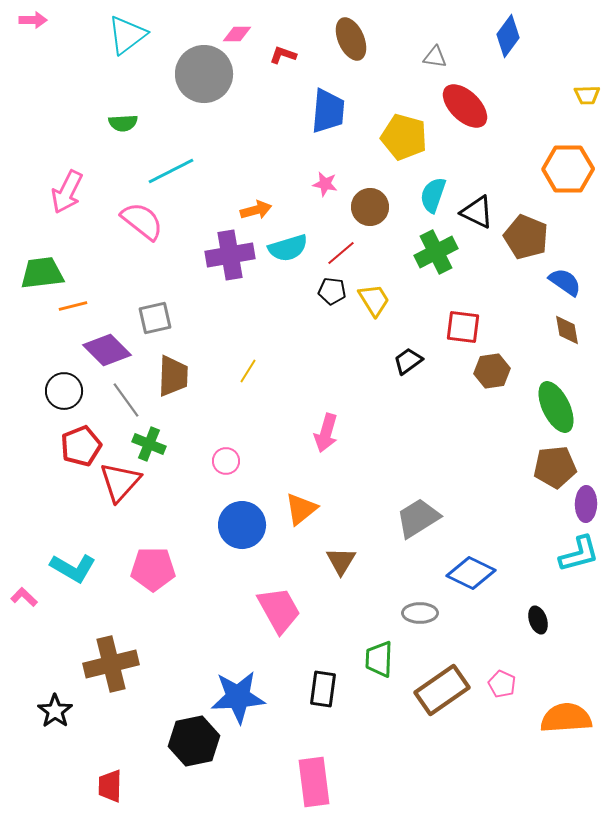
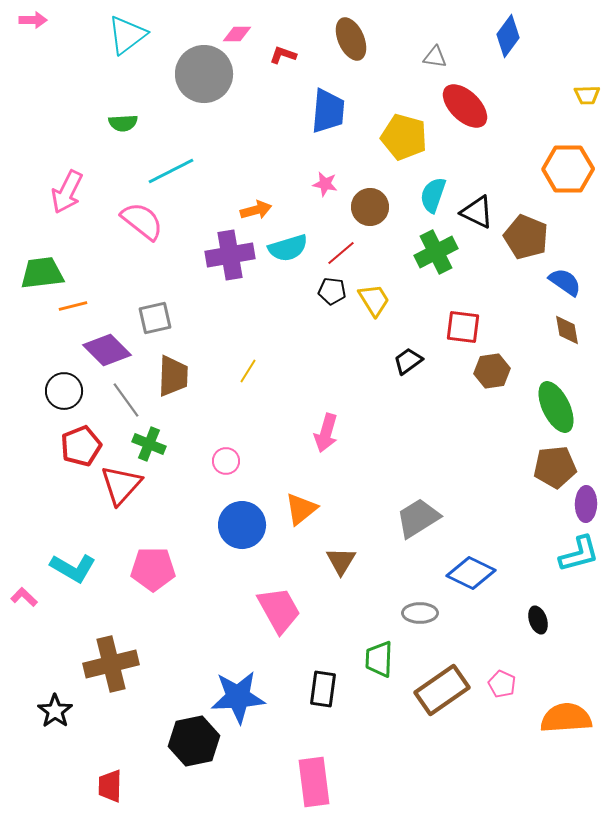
red triangle at (120, 482): moved 1 px right, 3 px down
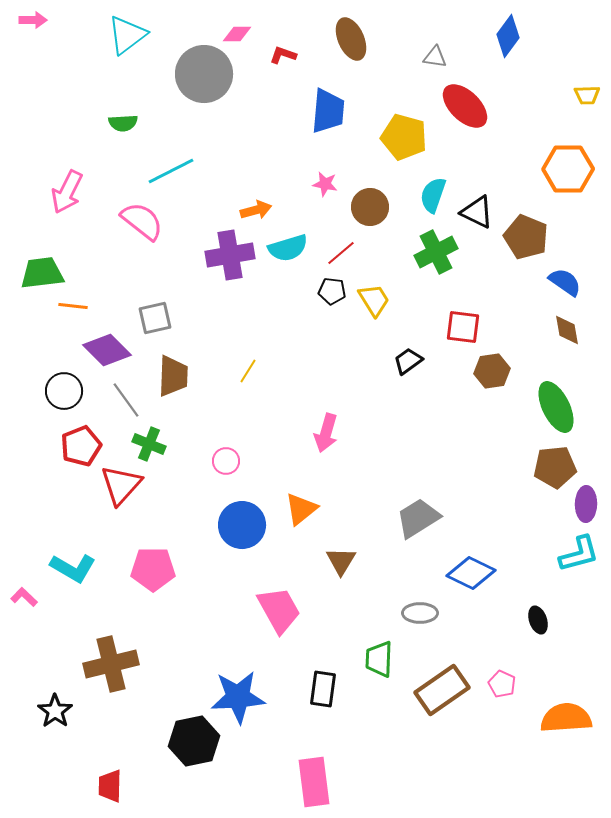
orange line at (73, 306): rotated 20 degrees clockwise
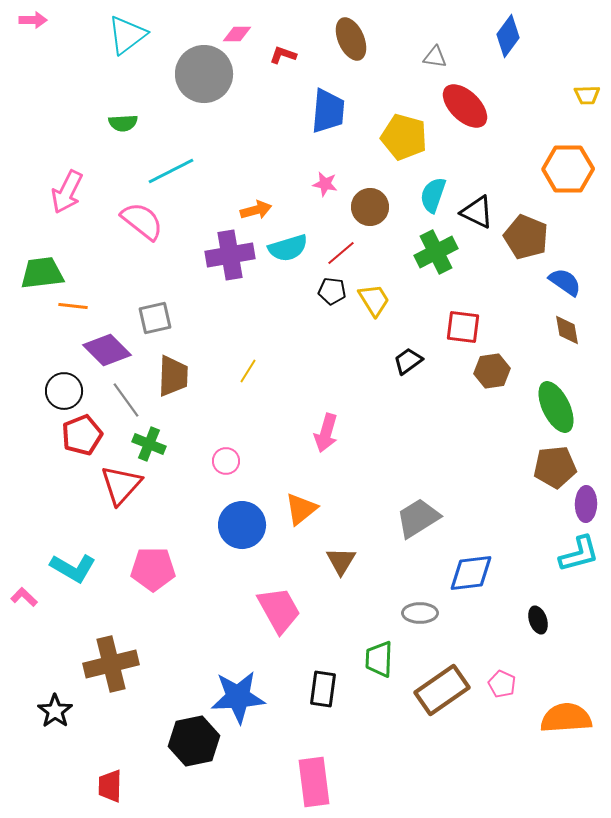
red pentagon at (81, 446): moved 1 px right, 11 px up
blue diamond at (471, 573): rotated 33 degrees counterclockwise
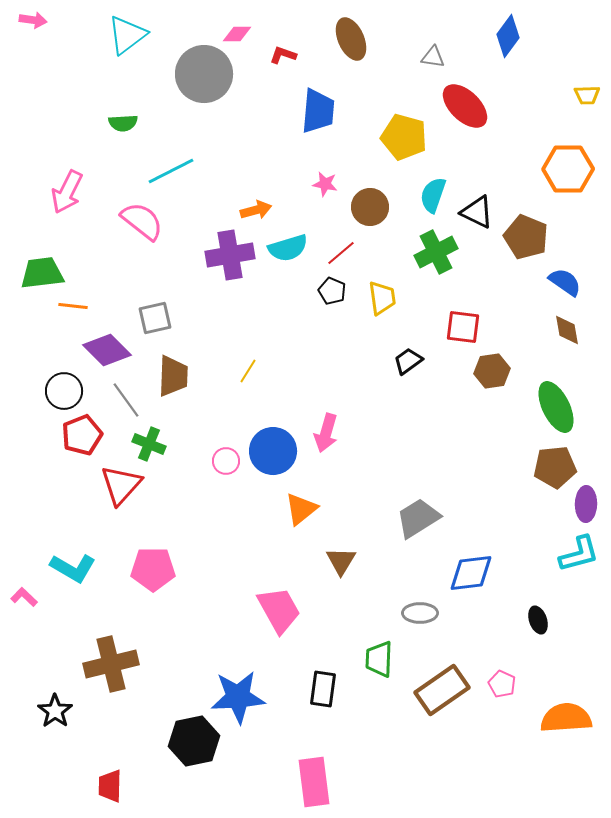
pink arrow at (33, 20): rotated 8 degrees clockwise
gray triangle at (435, 57): moved 2 px left
blue trapezoid at (328, 111): moved 10 px left
black pentagon at (332, 291): rotated 16 degrees clockwise
yellow trapezoid at (374, 300): moved 8 px right, 2 px up; rotated 24 degrees clockwise
blue circle at (242, 525): moved 31 px right, 74 px up
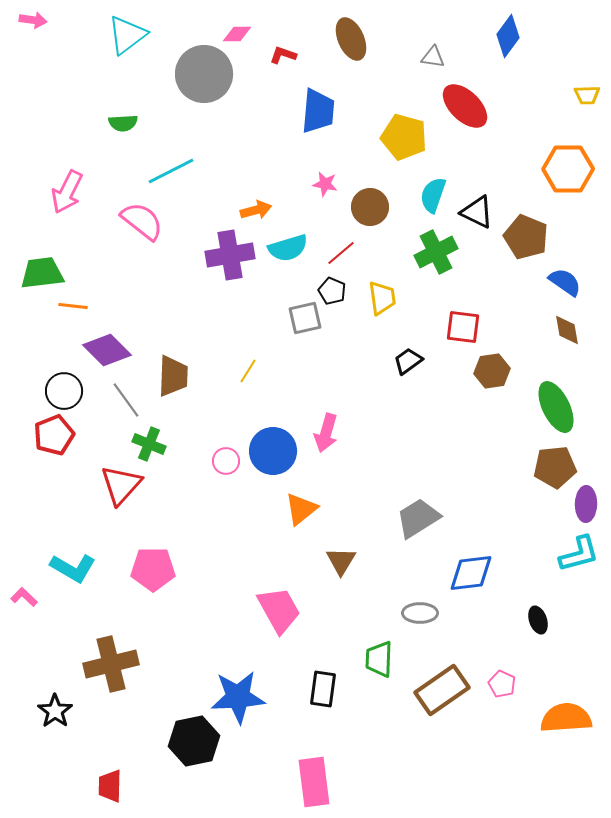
gray square at (155, 318): moved 150 px right
red pentagon at (82, 435): moved 28 px left
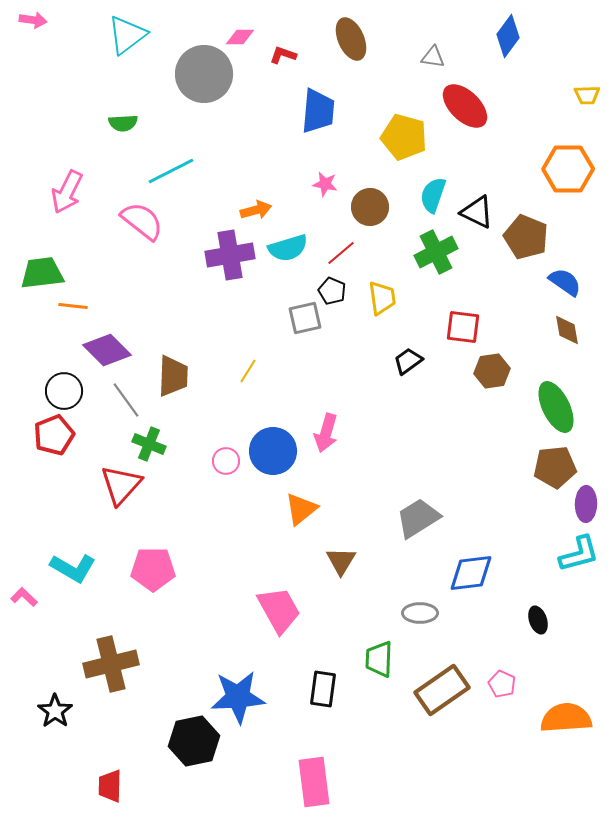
pink diamond at (237, 34): moved 3 px right, 3 px down
